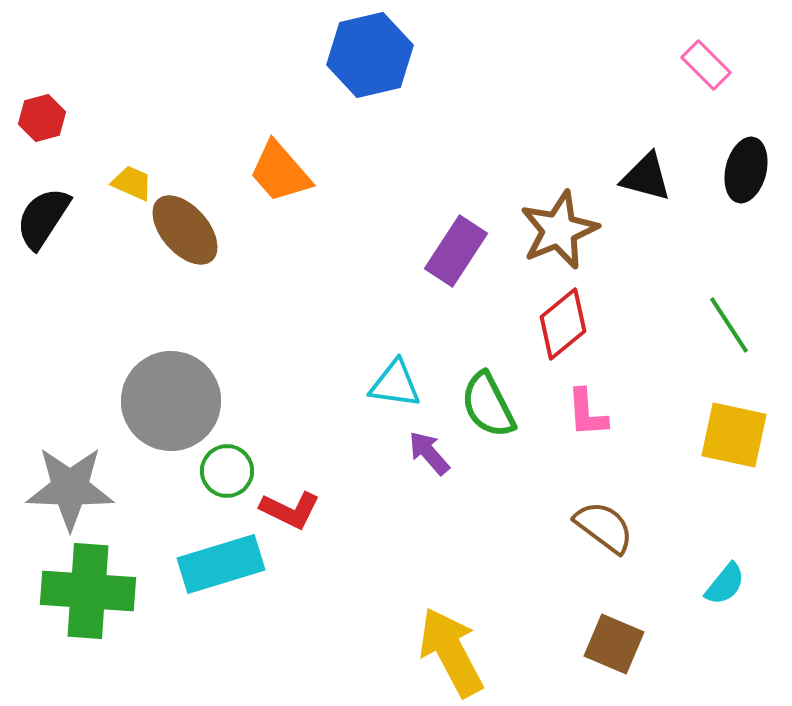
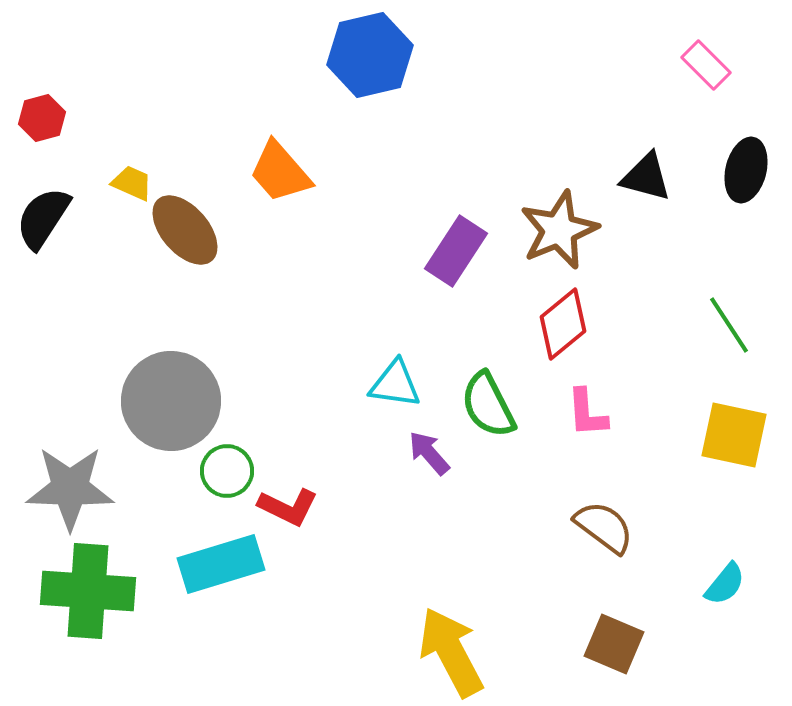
red L-shape: moved 2 px left, 3 px up
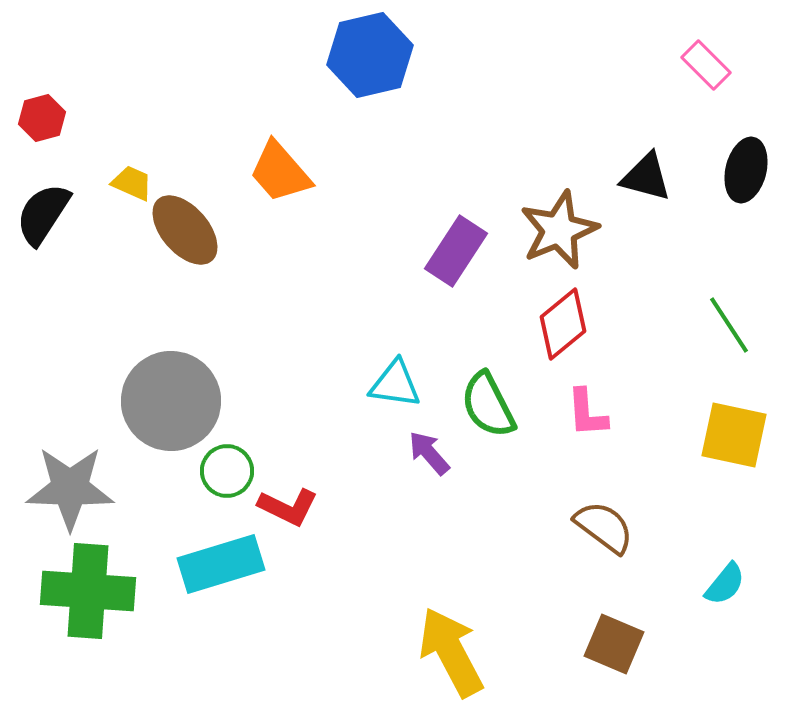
black semicircle: moved 4 px up
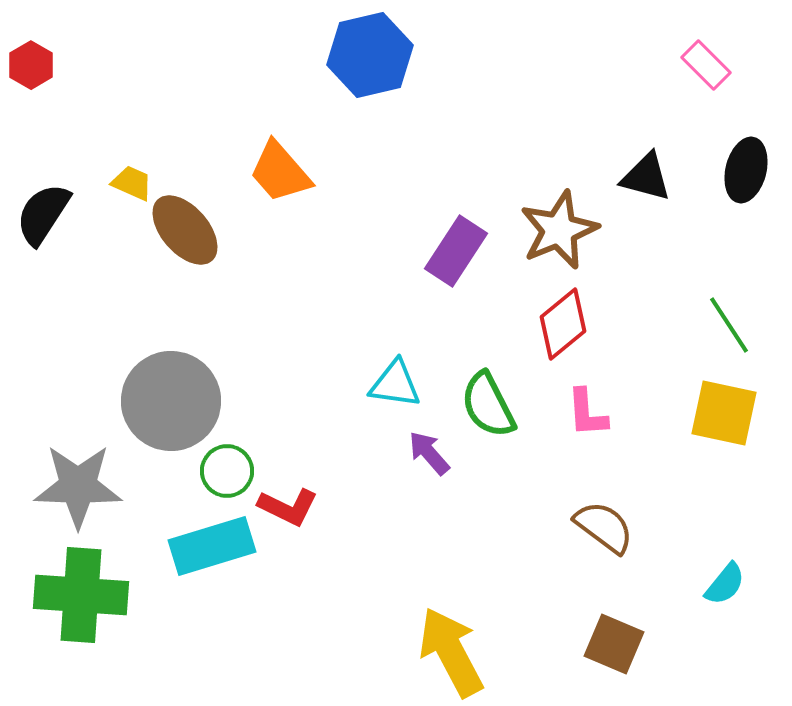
red hexagon: moved 11 px left, 53 px up; rotated 15 degrees counterclockwise
yellow square: moved 10 px left, 22 px up
gray star: moved 8 px right, 2 px up
cyan rectangle: moved 9 px left, 18 px up
green cross: moved 7 px left, 4 px down
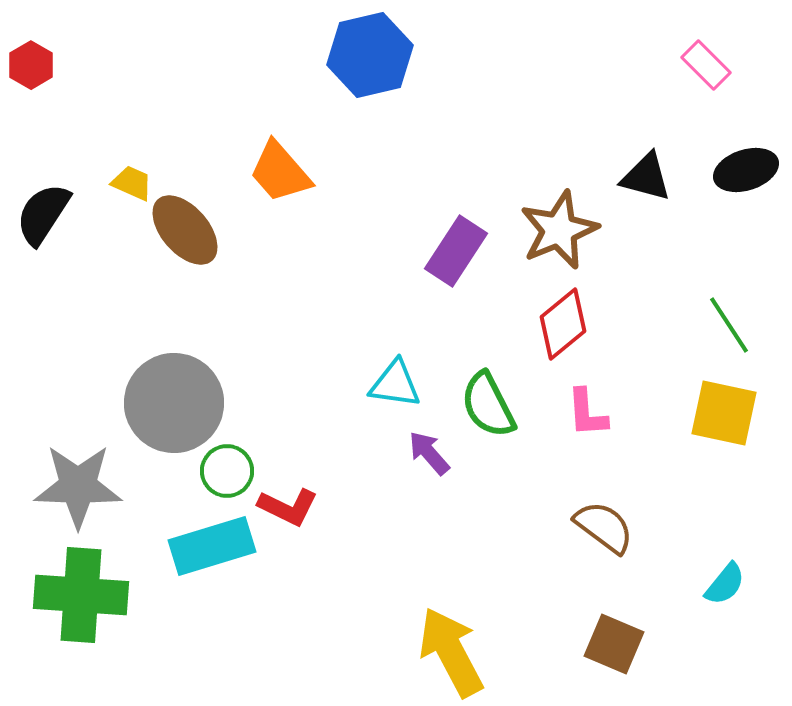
black ellipse: rotated 58 degrees clockwise
gray circle: moved 3 px right, 2 px down
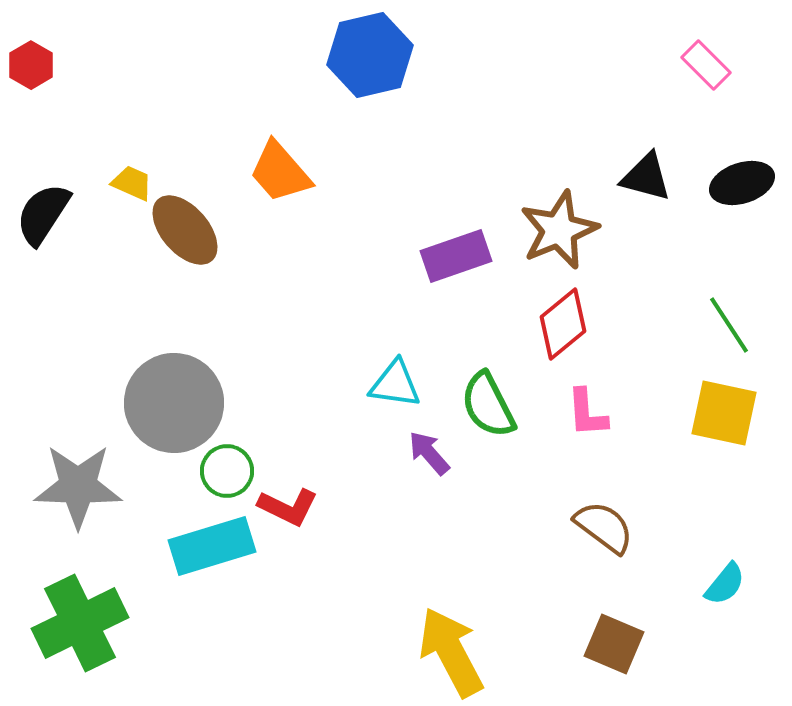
black ellipse: moved 4 px left, 13 px down
purple rectangle: moved 5 px down; rotated 38 degrees clockwise
green cross: moved 1 px left, 28 px down; rotated 30 degrees counterclockwise
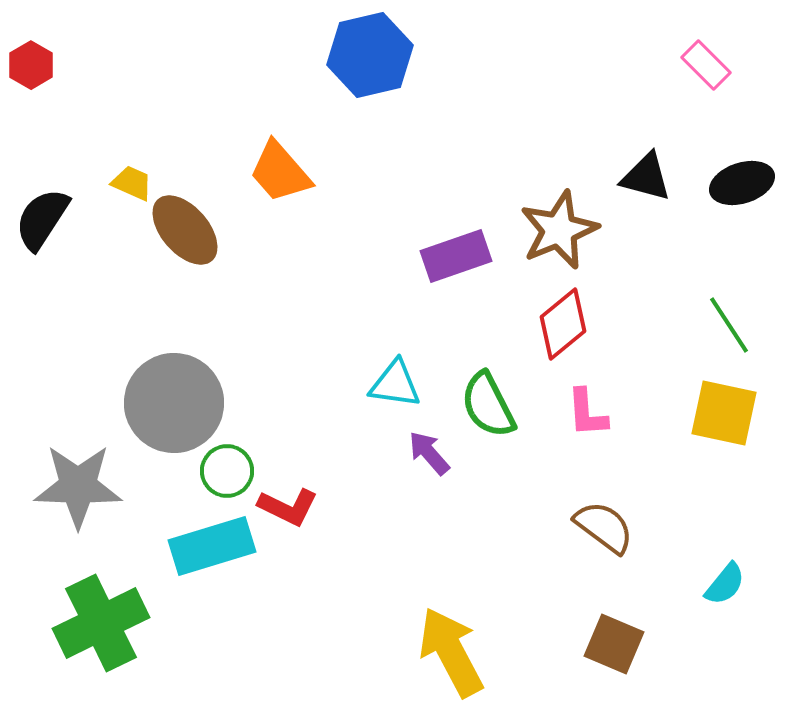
black semicircle: moved 1 px left, 5 px down
green cross: moved 21 px right
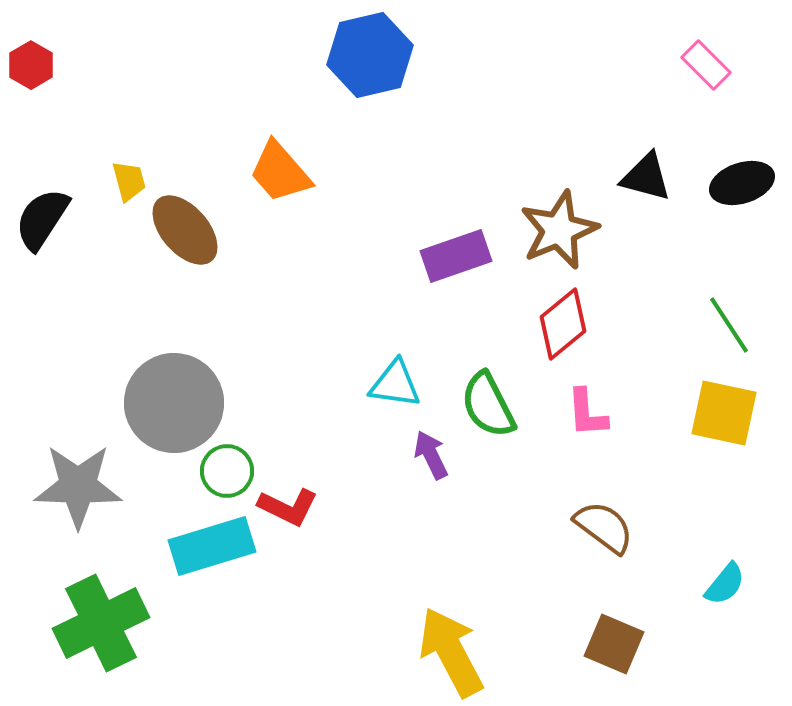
yellow trapezoid: moved 3 px left, 2 px up; rotated 51 degrees clockwise
purple arrow: moved 2 px right, 2 px down; rotated 15 degrees clockwise
